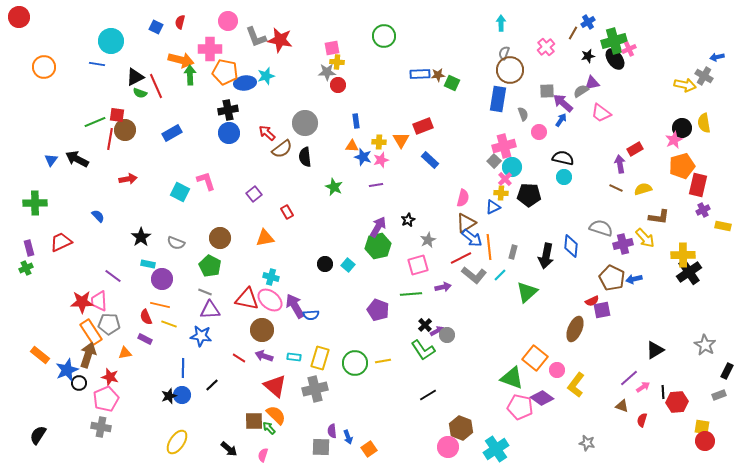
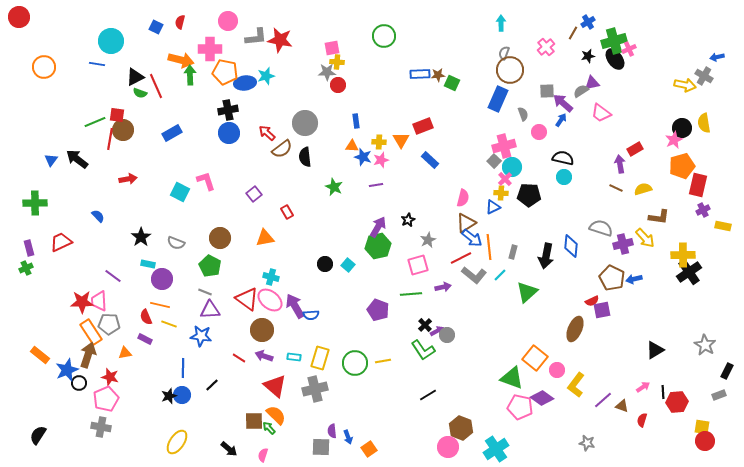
gray L-shape at (256, 37): rotated 75 degrees counterclockwise
blue rectangle at (498, 99): rotated 15 degrees clockwise
brown circle at (125, 130): moved 2 px left
black arrow at (77, 159): rotated 10 degrees clockwise
red triangle at (247, 299): rotated 25 degrees clockwise
purple line at (629, 378): moved 26 px left, 22 px down
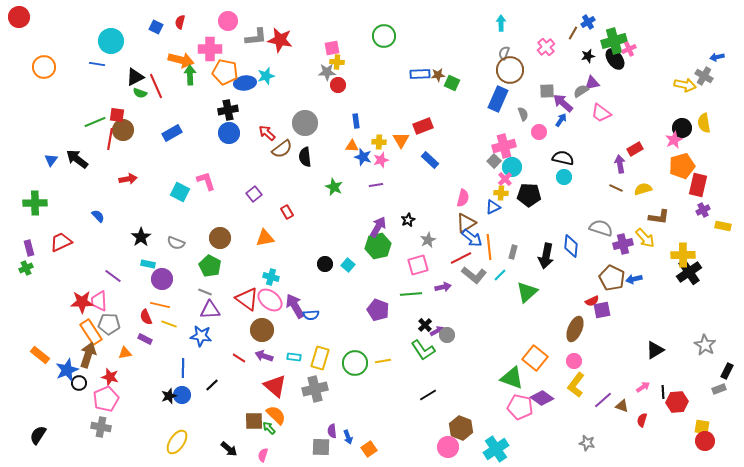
pink circle at (557, 370): moved 17 px right, 9 px up
gray rectangle at (719, 395): moved 6 px up
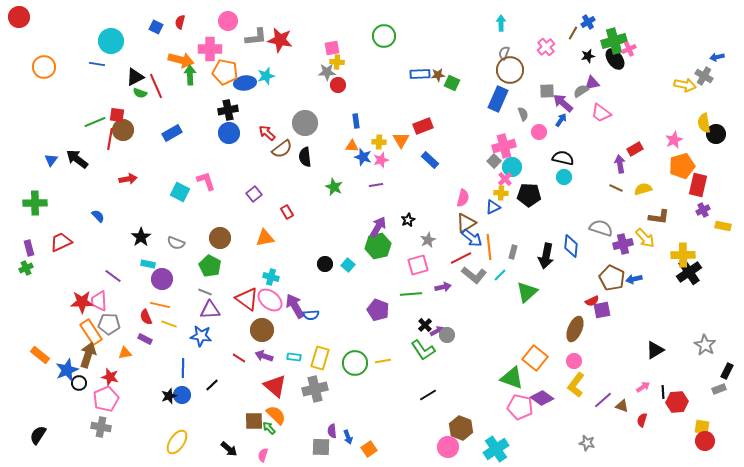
black circle at (682, 128): moved 34 px right, 6 px down
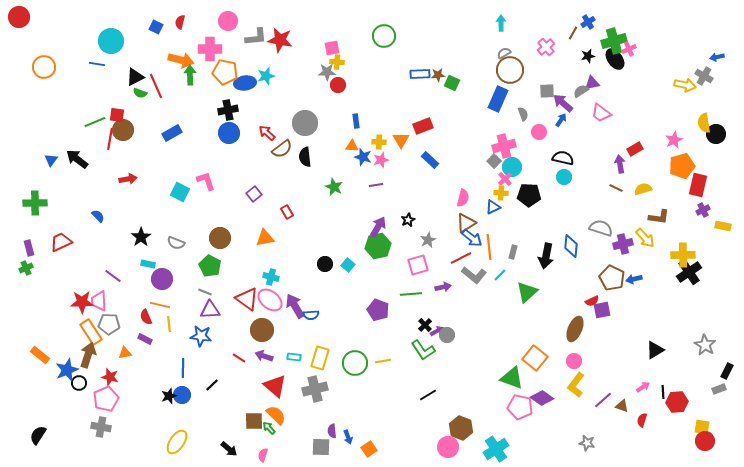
gray semicircle at (504, 53): rotated 40 degrees clockwise
yellow line at (169, 324): rotated 63 degrees clockwise
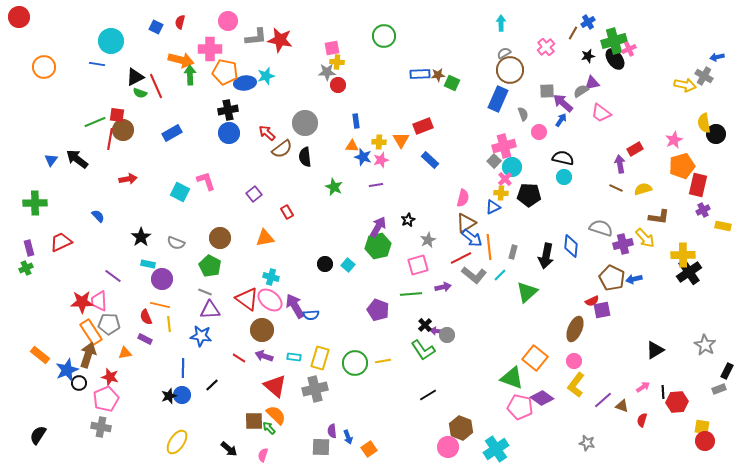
purple arrow at (437, 331): rotated 144 degrees counterclockwise
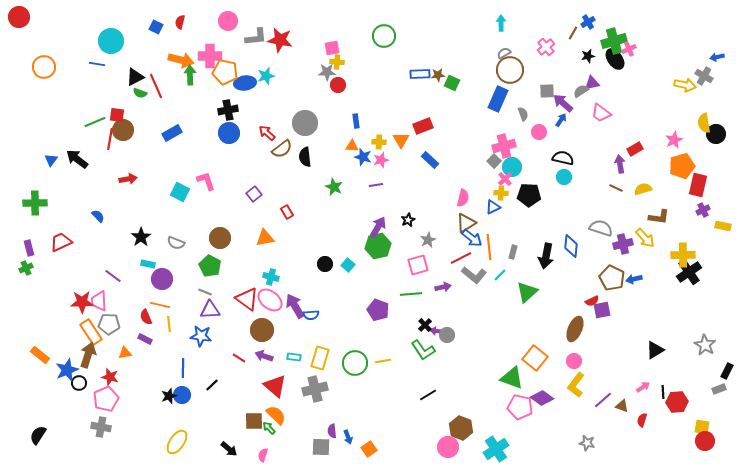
pink cross at (210, 49): moved 7 px down
